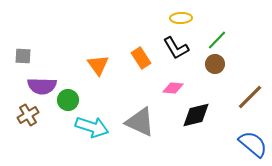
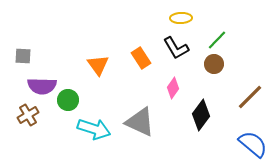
brown circle: moved 1 px left
pink diamond: rotated 60 degrees counterclockwise
black diamond: moved 5 px right; rotated 40 degrees counterclockwise
cyan arrow: moved 2 px right, 2 px down
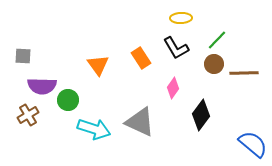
brown line: moved 6 px left, 24 px up; rotated 44 degrees clockwise
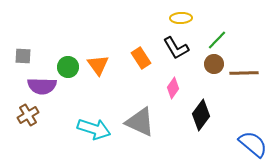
green circle: moved 33 px up
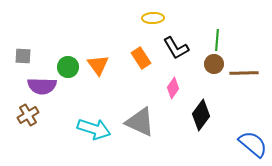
yellow ellipse: moved 28 px left
green line: rotated 40 degrees counterclockwise
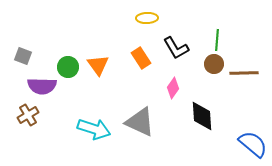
yellow ellipse: moved 6 px left
gray square: rotated 18 degrees clockwise
black diamond: moved 1 px right, 1 px down; rotated 40 degrees counterclockwise
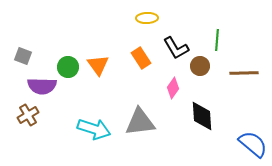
brown circle: moved 14 px left, 2 px down
gray triangle: rotated 32 degrees counterclockwise
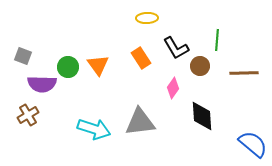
purple semicircle: moved 2 px up
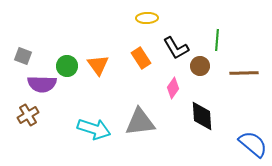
green circle: moved 1 px left, 1 px up
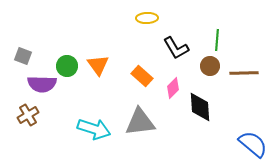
orange rectangle: moved 1 px right, 18 px down; rotated 15 degrees counterclockwise
brown circle: moved 10 px right
pink diamond: rotated 10 degrees clockwise
black diamond: moved 2 px left, 9 px up
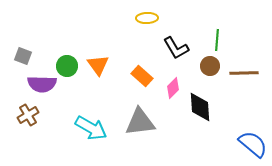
cyan arrow: moved 3 px left, 1 px up; rotated 12 degrees clockwise
